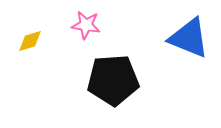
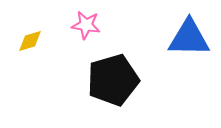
blue triangle: rotated 21 degrees counterclockwise
black pentagon: rotated 12 degrees counterclockwise
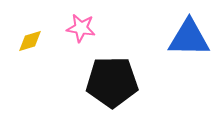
pink star: moved 5 px left, 3 px down
black pentagon: moved 1 px left, 2 px down; rotated 15 degrees clockwise
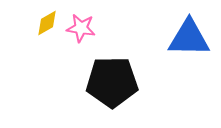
yellow diamond: moved 17 px right, 18 px up; rotated 12 degrees counterclockwise
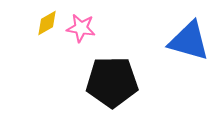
blue triangle: moved 3 px down; rotated 15 degrees clockwise
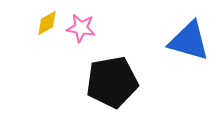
black pentagon: rotated 9 degrees counterclockwise
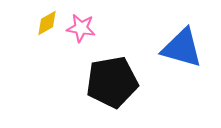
blue triangle: moved 7 px left, 7 px down
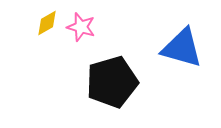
pink star: moved 1 px up; rotated 8 degrees clockwise
black pentagon: rotated 6 degrees counterclockwise
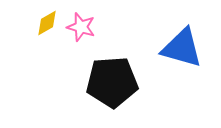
black pentagon: rotated 12 degrees clockwise
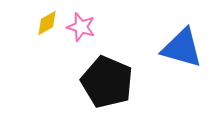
black pentagon: moved 5 px left; rotated 27 degrees clockwise
